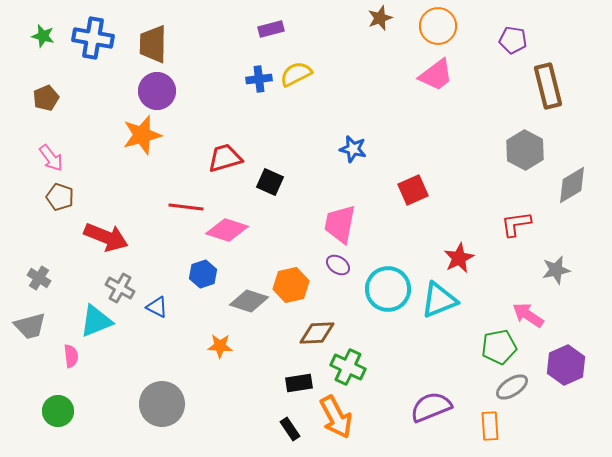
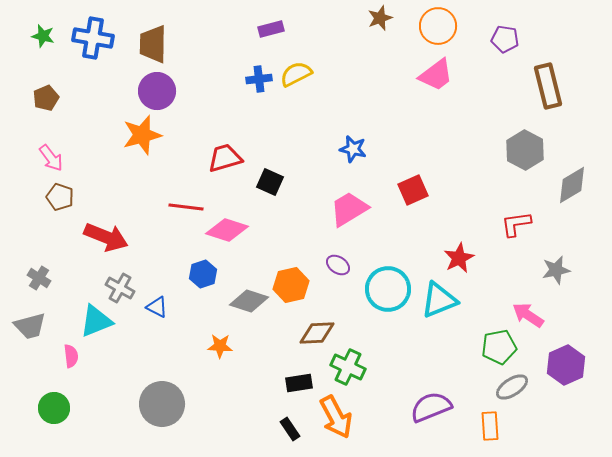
purple pentagon at (513, 40): moved 8 px left, 1 px up
pink trapezoid at (340, 224): moved 9 px right, 15 px up; rotated 48 degrees clockwise
green circle at (58, 411): moved 4 px left, 3 px up
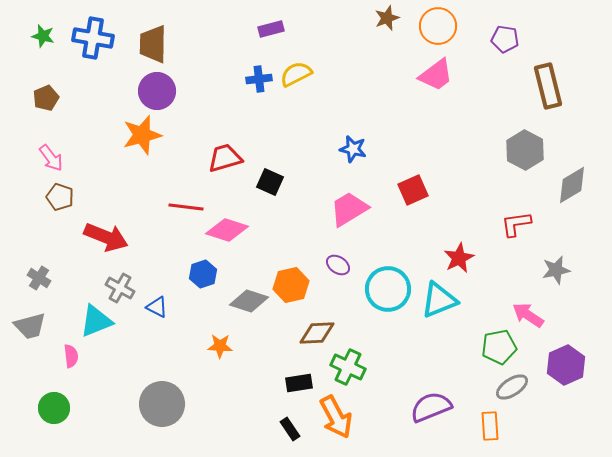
brown star at (380, 18): moved 7 px right
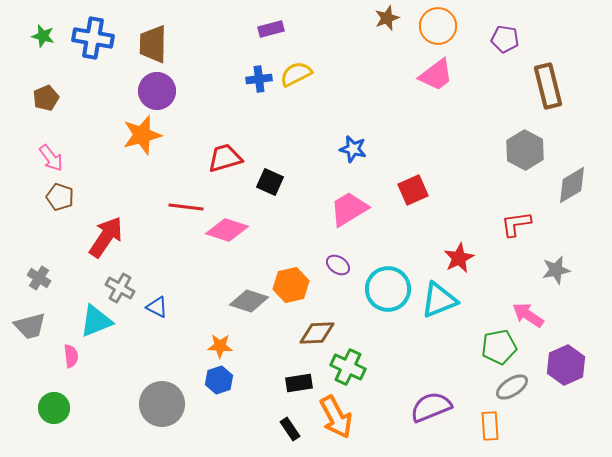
red arrow at (106, 237): rotated 78 degrees counterclockwise
blue hexagon at (203, 274): moved 16 px right, 106 px down
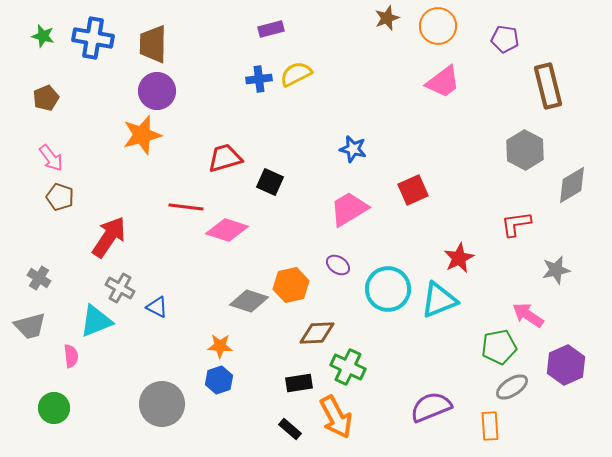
pink trapezoid at (436, 75): moved 7 px right, 7 px down
red arrow at (106, 237): moved 3 px right
black rectangle at (290, 429): rotated 15 degrees counterclockwise
